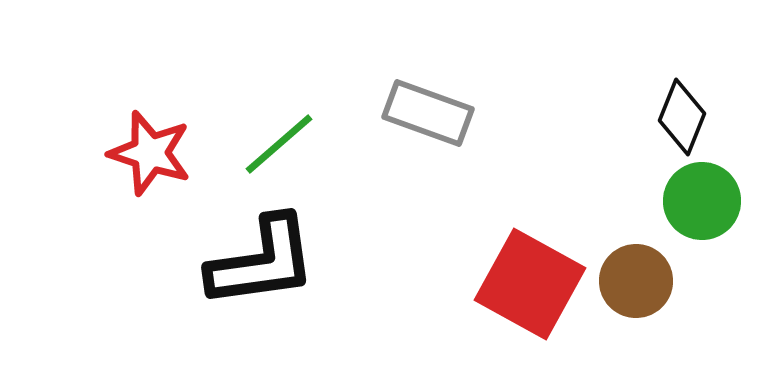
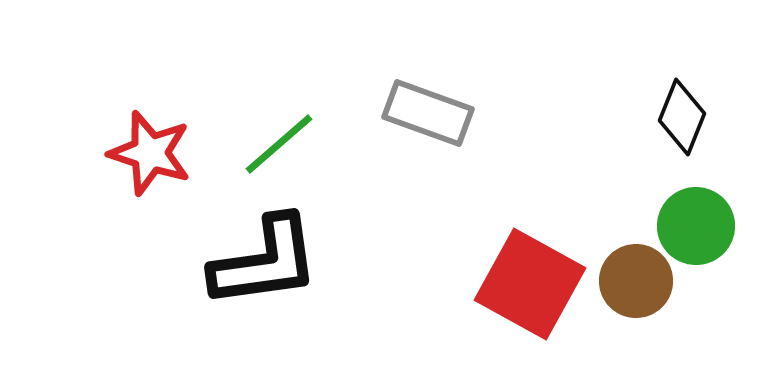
green circle: moved 6 px left, 25 px down
black L-shape: moved 3 px right
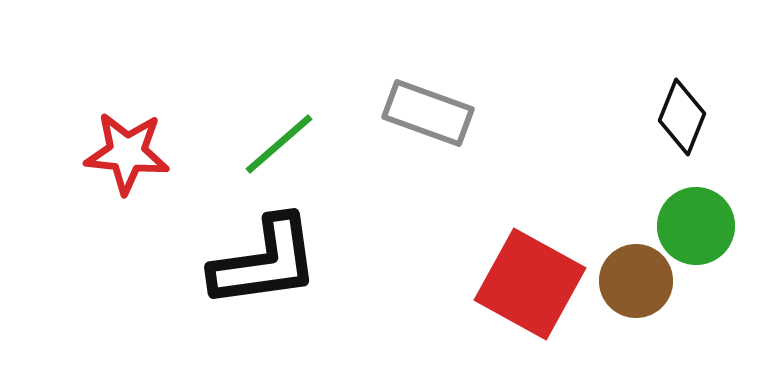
red star: moved 23 px left; rotated 12 degrees counterclockwise
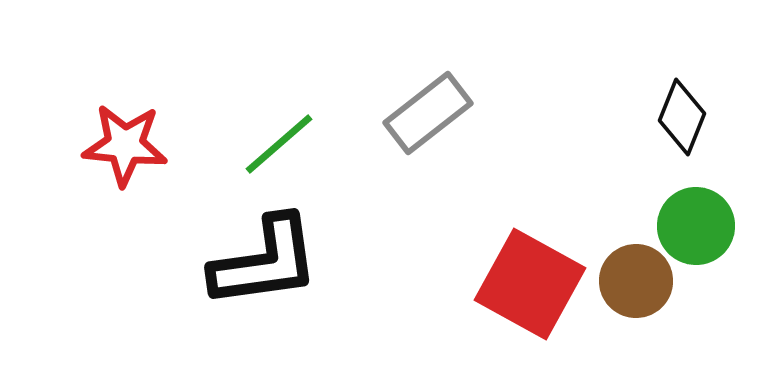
gray rectangle: rotated 58 degrees counterclockwise
red star: moved 2 px left, 8 px up
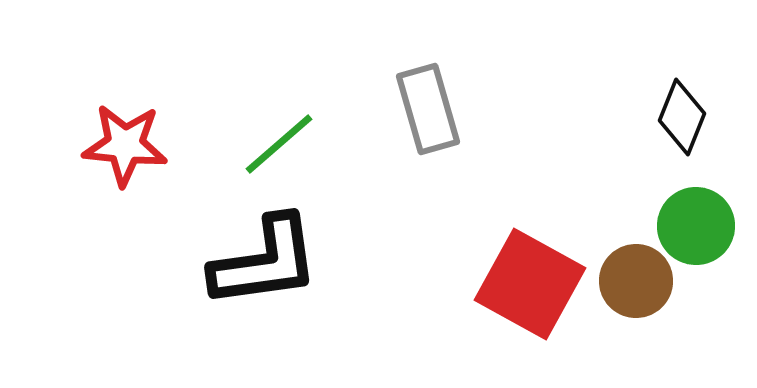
gray rectangle: moved 4 px up; rotated 68 degrees counterclockwise
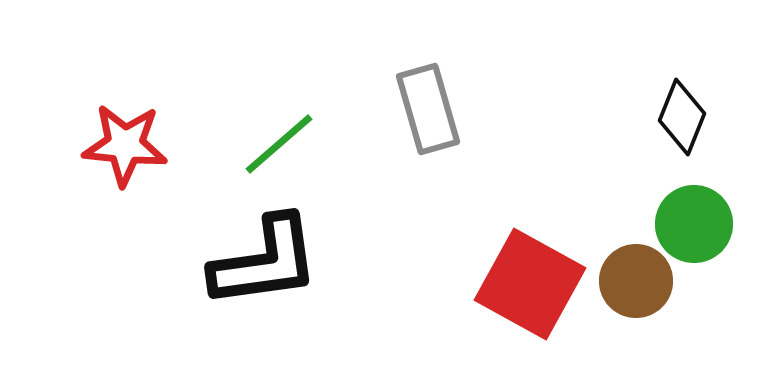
green circle: moved 2 px left, 2 px up
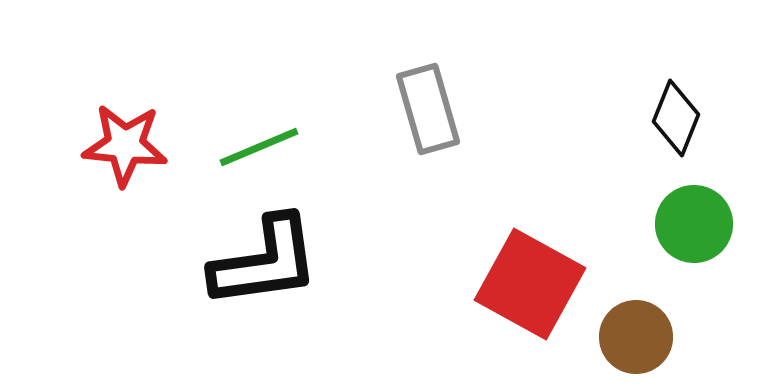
black diamond: moved 6 px left, 1 px down
green line: moved 20 px left, 3 px down; rotated 18 degrees clockwise
brown circle: moved 56 px down
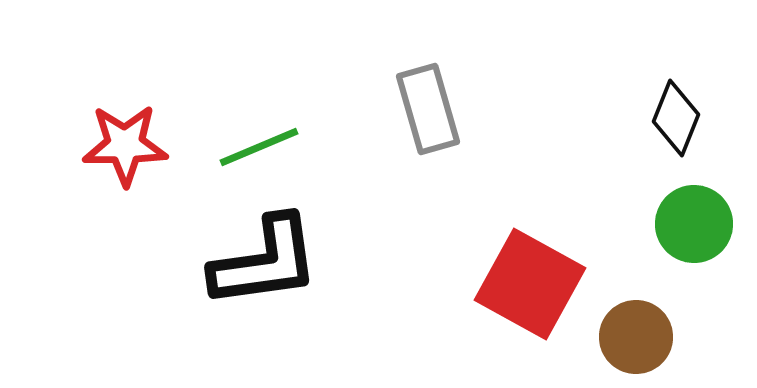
red star: rotated 6 degrees counterclockwise
